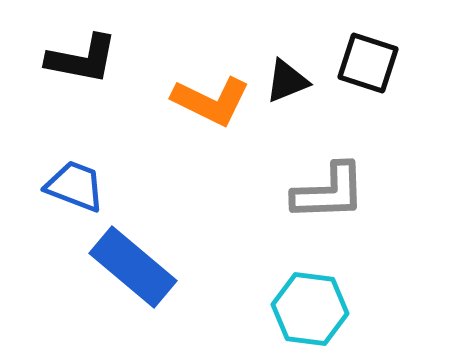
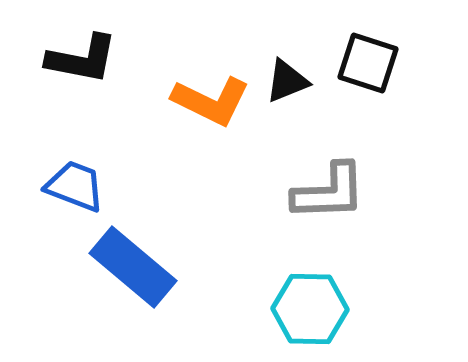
cyan hexagon: rotated 6 degrees counterclockwise
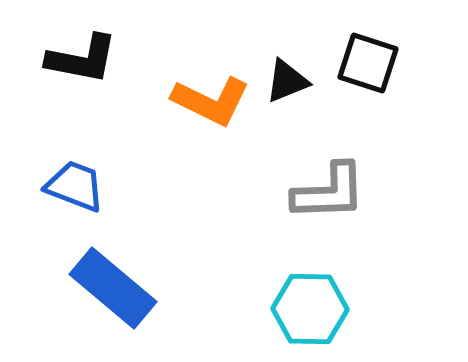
blue rectangle: moved 20 px left, 21 px down
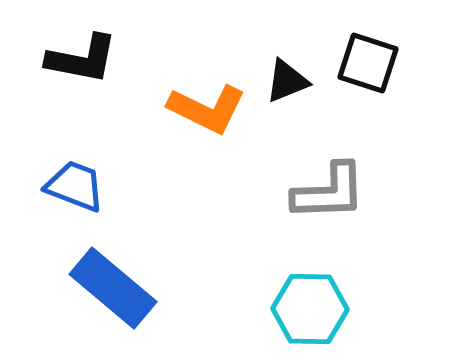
orange L-shape: moved 4 px left, 8 px down
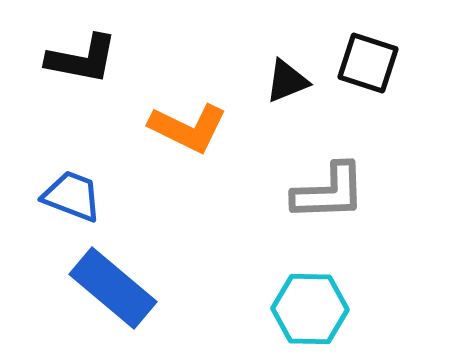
orange L-shape: moved 19 px left, 19 px down
blue trapezoid: moved 3 px left, 10 px down
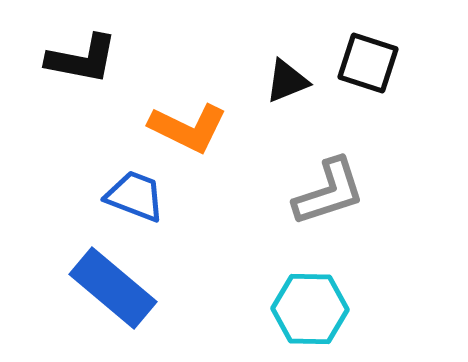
gray L-shape: rotated 16 degrees counterclockwise
blue trapezoid: moved 63 px right
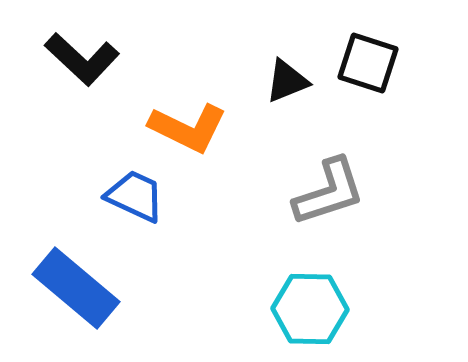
black L-shape: rotated 32 degrees clockwise
blue trapezoid: rotated 4 degrees clockwise
blue rectangle: moved 37 px left
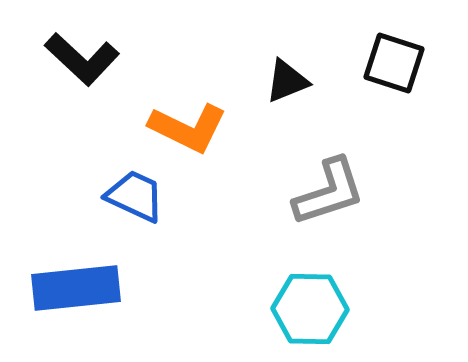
black square: moved 26 px right
blue rectangle: rotated 46 degrees counterclockwise
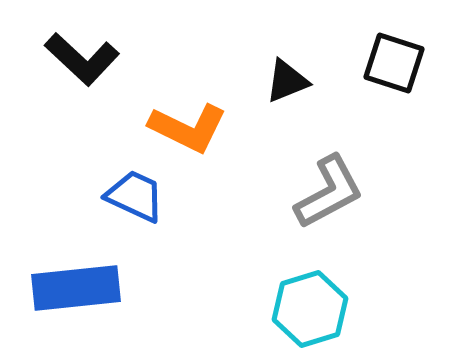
gray L-shape: rotated 10 degrees counterclockwise
cyan hexagon: rotated 18 degrees counterclockwise
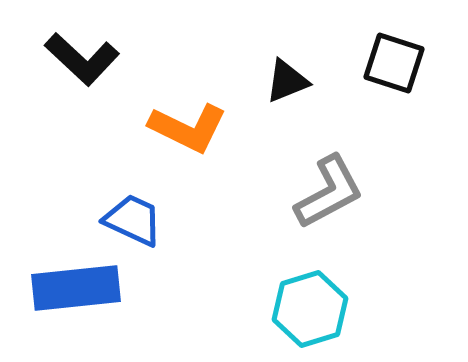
blue trapezoid: moved 2 px left, 24 px down
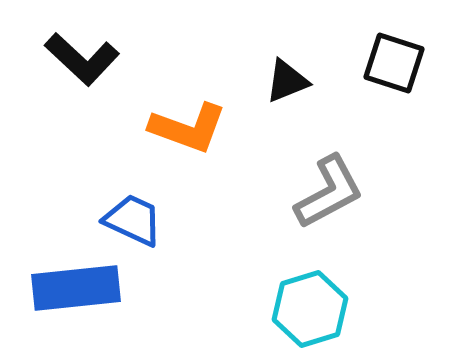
orange L-shape: rotated 6 degrees counterclockwise
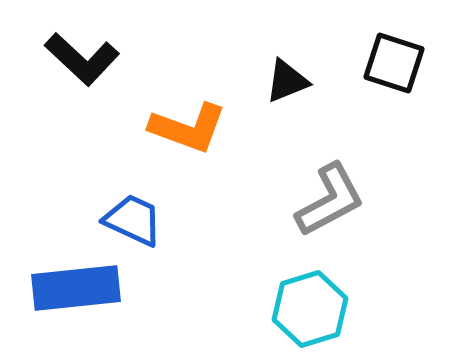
gray L-shape: moved 1 px right, 8 px down
